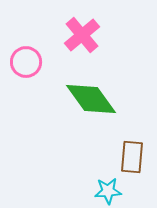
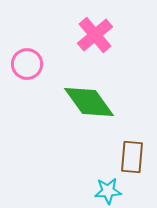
pink cross: moved 13 px right
pink circle: moved 1 px right, 2 px down
green diamond: moved 2 px left, 3 px down
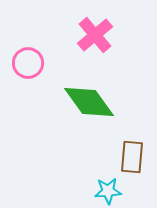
pink circle: moved 1 px right, 1 px up
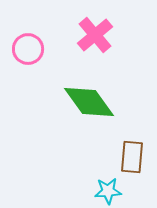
pink circle: moved 14 px up
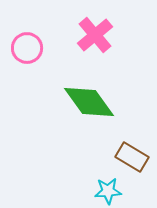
pink circle: moved 1 px left, 1 px up
brown rectangle: rotated 64 degrees counterclockwise
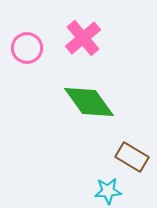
pink cross: moved 12 px left, 3 px down
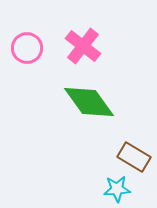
pink cross: moved 8 px down; rotated 12 degrees counterclockwise
brown rectangle: moved 2 px right
cyan star: moved 9 px right, 2 px up
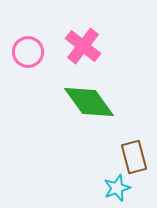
pink circle: moved 1 px right, 4 px down
brown rectangle: rotated 44 degrees clockwise
cyan star: moved 1 px up; rotated 16 degrees counterclockwise
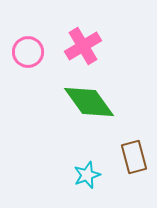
pink cross: rotated 21 degrees clockwise
cyan star: moved 30 px left, 13 px up
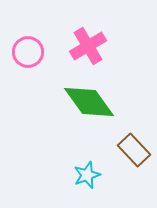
pink cross: moved 5 px right
brown rectangle: moved 7 px up; rotated 28 degrees counterclockwise
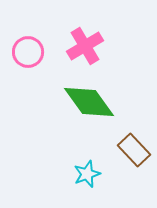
pink cross: moved 3 px left
cyan star: moved 1 px up
